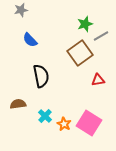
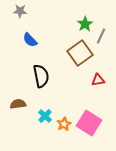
gray star: moved 1 px left, 1 px down; rotated 16 degrees clockwise
green star: rotated 14 degrees counterclockwise
gray line: rotated 35 degrees counterclockwise
orange star: rotated 16 degrees clockwise
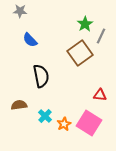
red triangle: moved 2 px right, 15 px down; rotated 16 degrees clockwise
brown semicircle: moved 1 px right, 1 px down
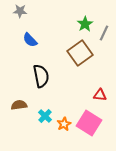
gray line: moved 3 px right, 3 px up
